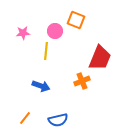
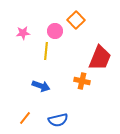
orange square: rotated 24 degrees clockwise
orange cross: rotated 35 degrees clockwise
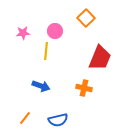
orange square: moved 10 px right, 2 px up
orange cross: moved 2 px right, 7 px down
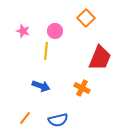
pink star: moved 2 px up; rotated 24 degrees clockwise
orange cross: moved 2 px left; rotated 14 degrees clockwise
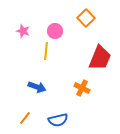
blue arrow: moved 4 px left, 1 px down
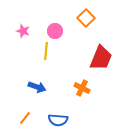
red trapezoid: moved 1 px right
blue semicircle: rotated 18 degrees clockwise
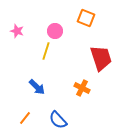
orange square: rotated 24 degrees counterclockwise
pink star: moved 6 px left
yellow line: rotated 12 degrees clockwise
red trapezoid: rotated 40 degrees counterclockwise
blue arrow: rotated 24 degrees clockwise
blue semicircle: rotated 42 degrees clockwise
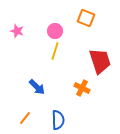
yellow line: moved 9 px right
red trapezoid: moved 1 px left, 3 px down
blue semicircle: rotated 138 degrees counterclockwise
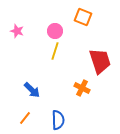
orange square: moved 3 px left, 1 px up
blue arrow: moved 5 px left, 3 px down
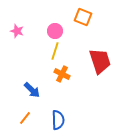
orange cross: moved 20 px left, 14 px up
